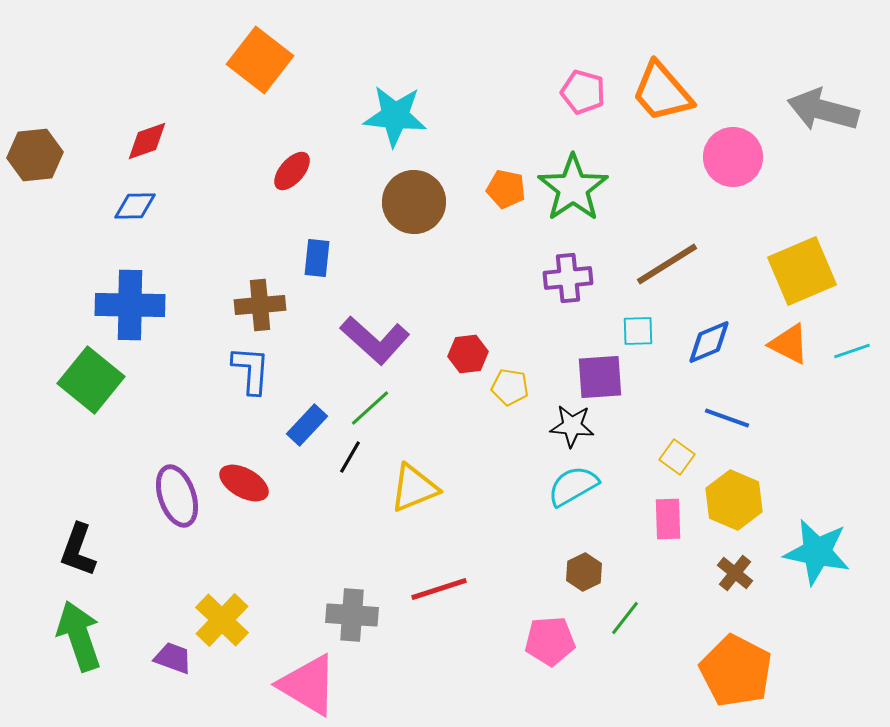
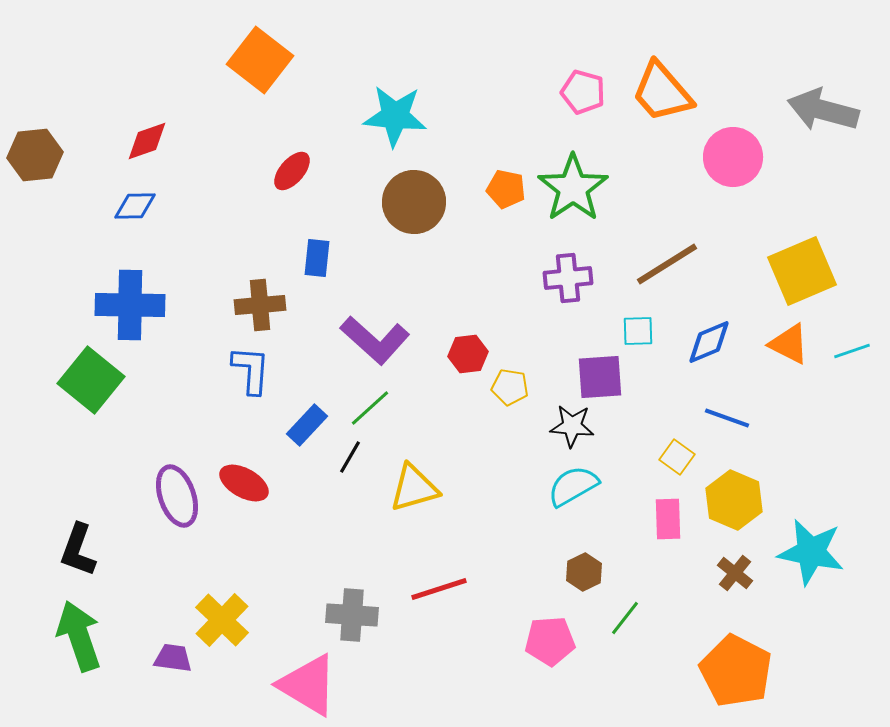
yellow triangle at (414, 488): rotated 6 degrees clockwise
cyan star at (817, 552): moved 6 px left
purple trapezoid at (173, 658): rotated 12 degrees counterclockwise
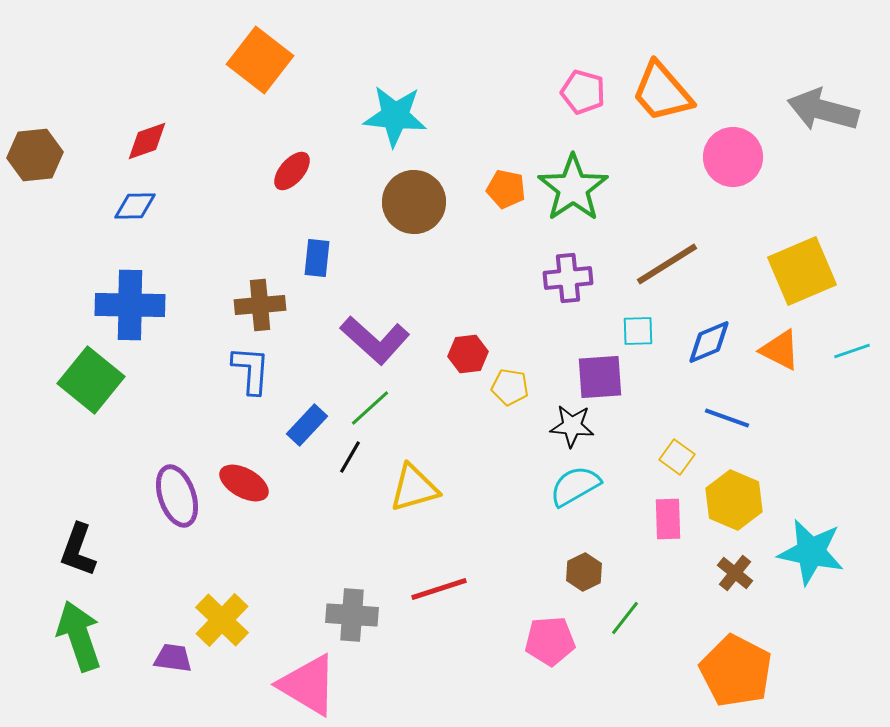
orange triangle at (789, 344): moved 9 px left, 6 px down
cyan semicircle at (573, 486): moved 2 px right
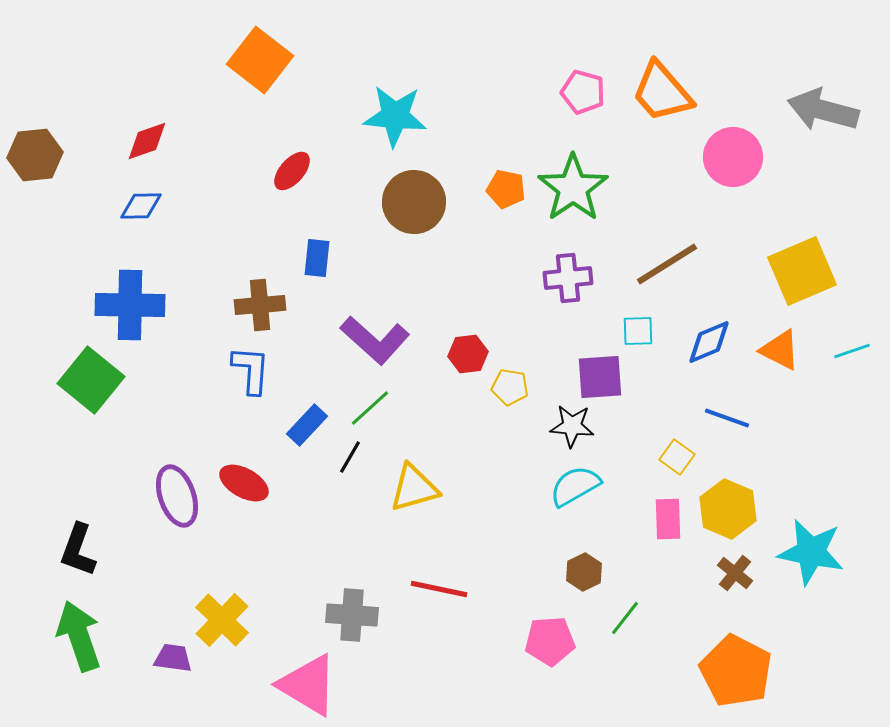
blue diamond at (135, 206): moved 6 px right
yellow hexagon at (734, 500): moved 6 px left, 9 px down
red line at (439, 589): rotated 30 degrees clockwise
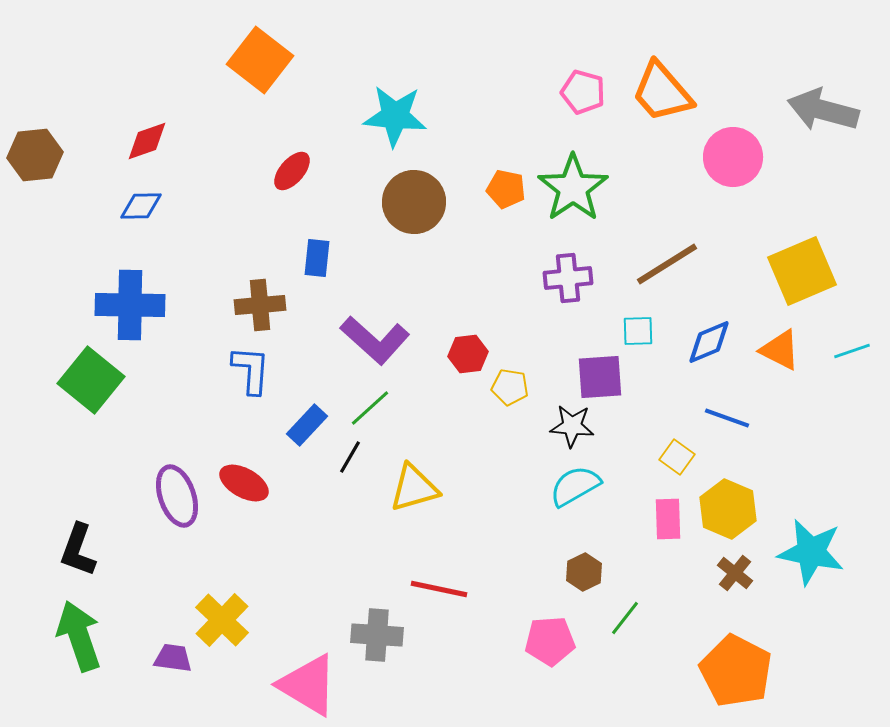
gray cross at (352, 615): moved 25 px right, 20 px down
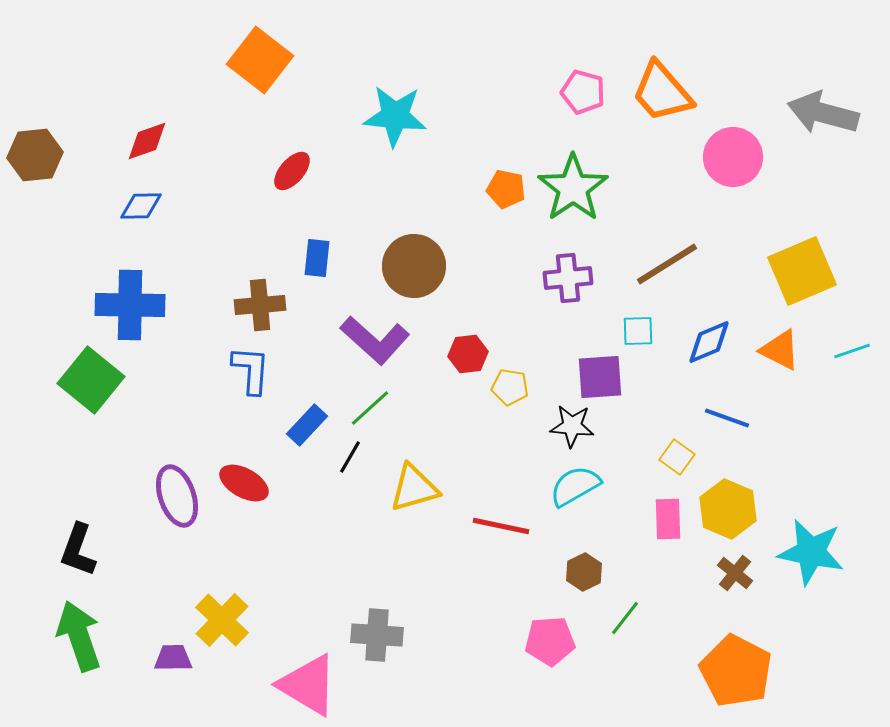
gray arrow at (823, 110): moved 3 px down
brown circle at (414, 202): moved 64 px down
red line at (439, 589): moved 62 px right, 63 px up
purple trapezoid at (173, 658): rotated 9 degrees counterclockwise
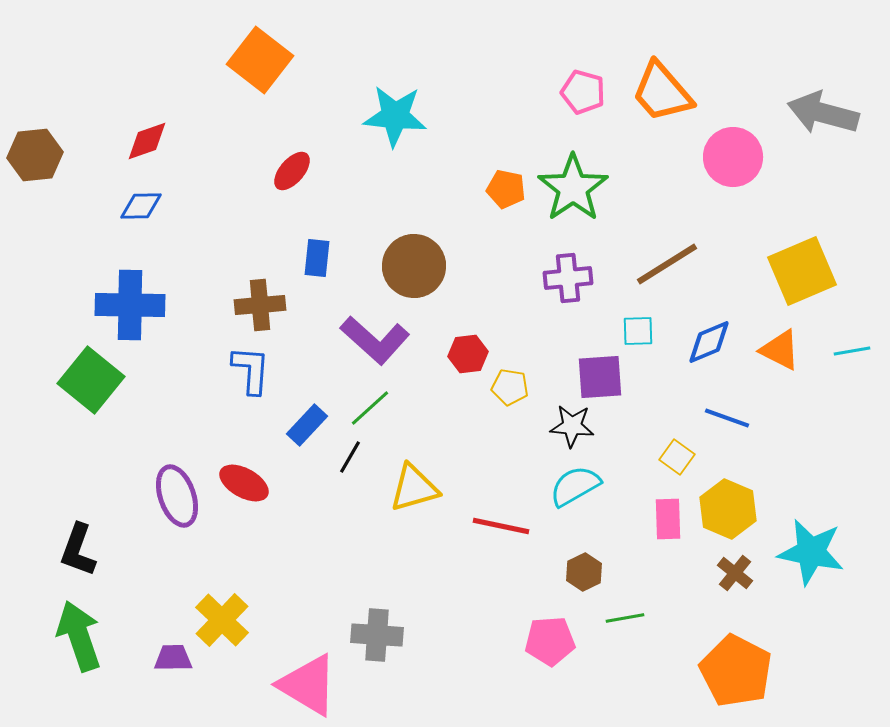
cyan line at (852, 351): rotated 9 degrees clockwise
green line at (625, 618): rotated 42 degrees clockwise
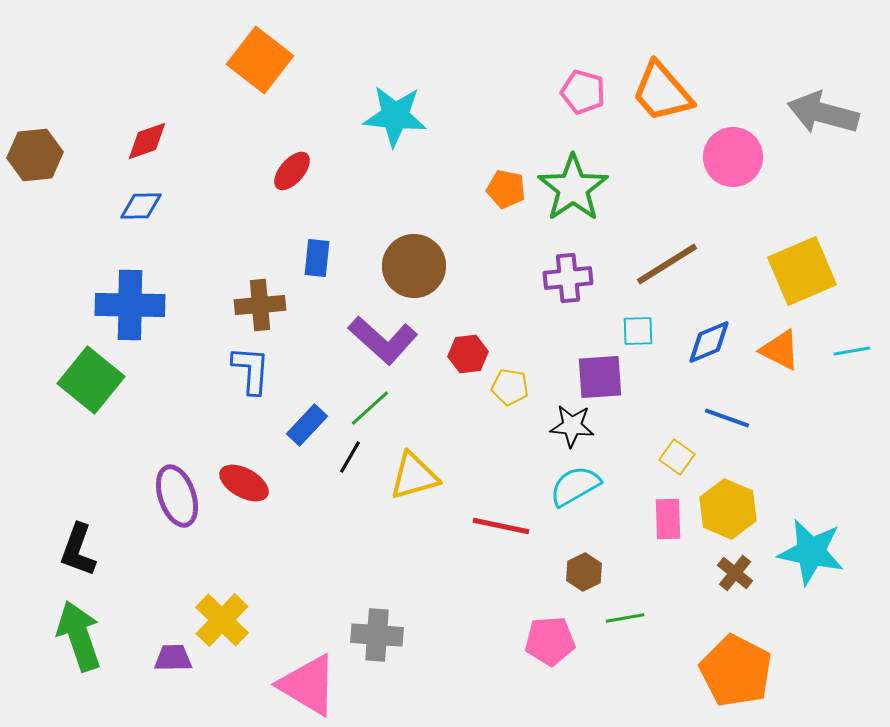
purple L-shape at (375, 340): moved 8 px right
yellow triangle at (414, 488): moved 12 px up
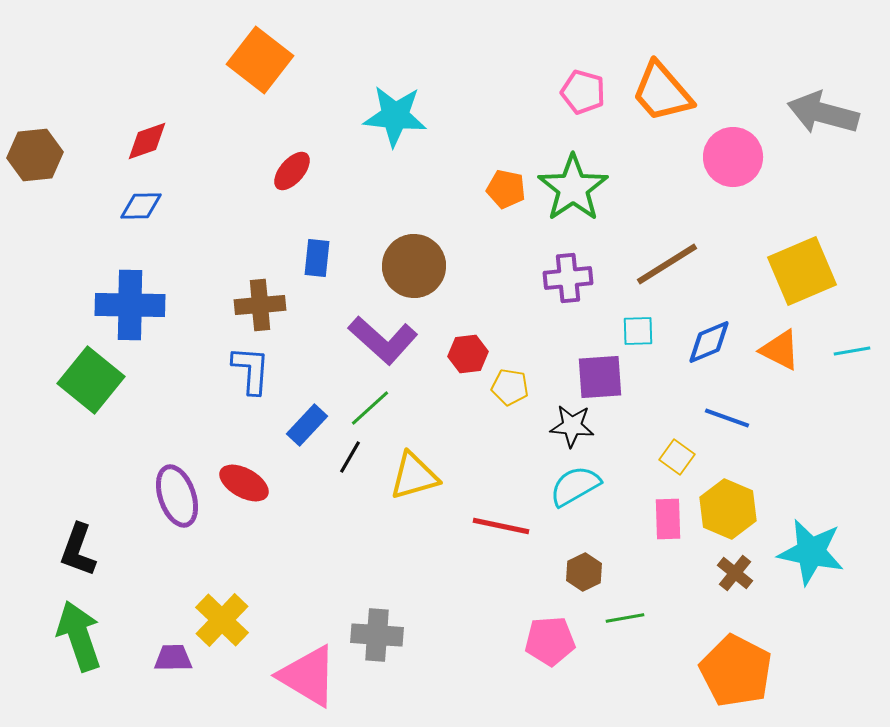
pink triangle at (308, 685): moved 9 px up
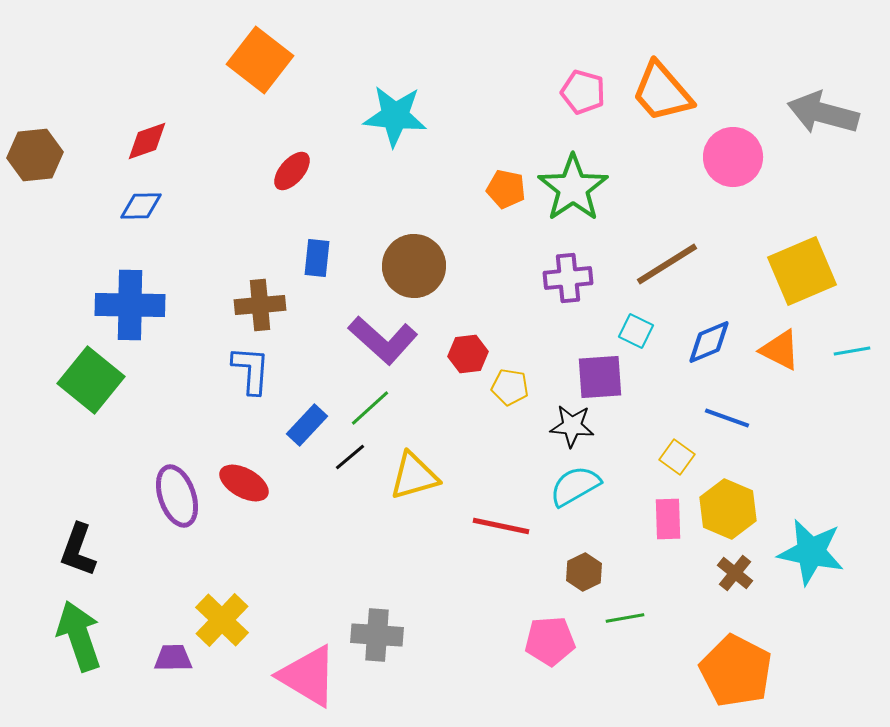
cyan square at (638, 331): moved 2 px left; rotated 28 degrees clockwise
black line at (350, 457): rotated 20 degrees clockwise
